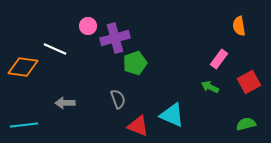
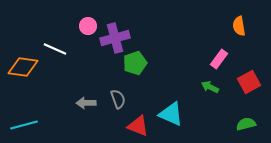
gray arrow: moved 21 px right
cyan triangle: moved 1 px left, 1 px up
cyan line: rotated 8 degrees counterclockwise
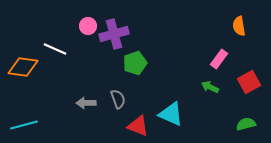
purple cross: moved 1 px left, 4 px up
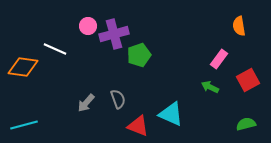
green pentagon: moved 4 px right, 8 px up
red square: moved 1 px left, 2 px up
gray arrow: rotated 48 degrees counterclockwise
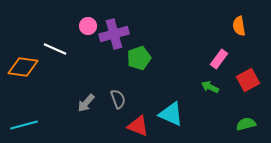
green pentagon: moved 3 px down
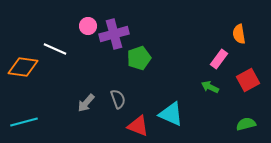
orange semicircle: moved 8 px down
cyan line: moved 3 px up
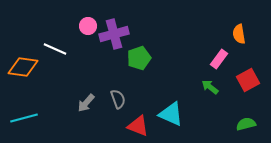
green arrow: rotated 12 degrees clockwise
cyan line: moved 4 px up
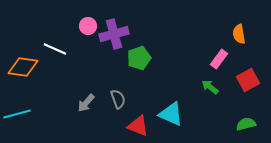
cyan line: moved 7 px left, 4 px up
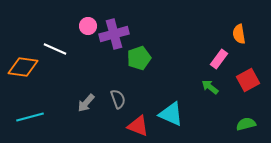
cyan line: moved 13 px right, 3 px down
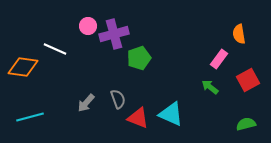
red triangle: moved 8 px up
